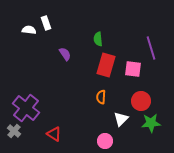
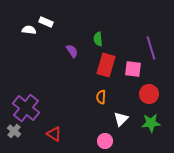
white rectangle: moved 1 px up; rotated 48 degrees counterclockwise
purple semicircle: moved 7 px right, 3 px up
red circle: moved 8 px right, 7 px up
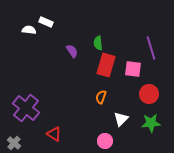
green semicircle: moved 4 px down
orange semicircle: rotated 16 degrees clockwise
gray cross: moved 12 px down
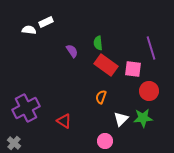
white rectangle: rotated 48 degrees counterclockwise
red rectangle: rotated 70 degrees counterclockwise
red circle: moved 3 px up
purple cross: rotated 24 degrees clockwise
green star: moved 8 px left, 5 px up
red triangle: moved 10 px right, 13 px up
